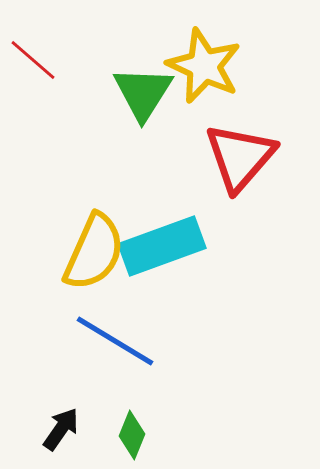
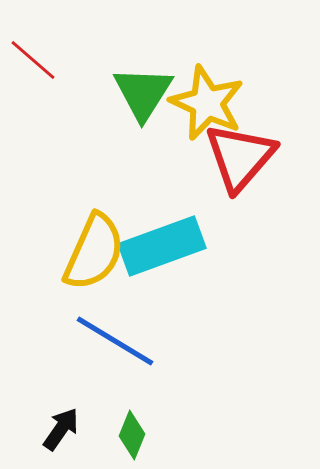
yellow star: moved 3 px right, 37 px down
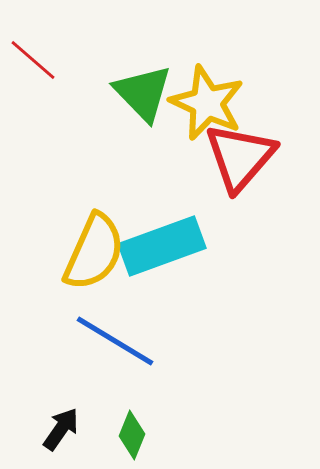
green triangle: rotated 16 degrees counterclockwise
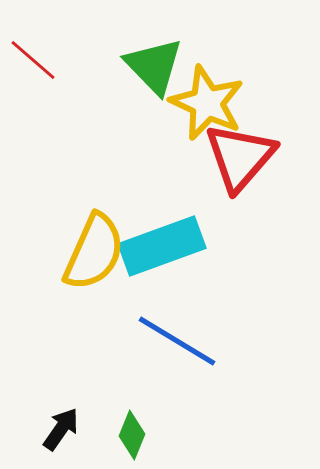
green triangle: moved 11 px right, 27 px up
blue line: moved 62 px right
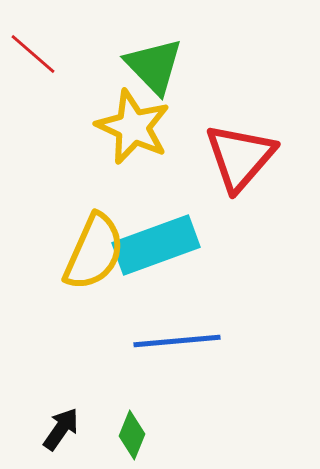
red line: moved 6 px up
yellow star: moved 74 px left, 24 px down
cyan rectangle: moved 6 px left, 1 px up
blue line: rotated 36 degrees counterclockwise
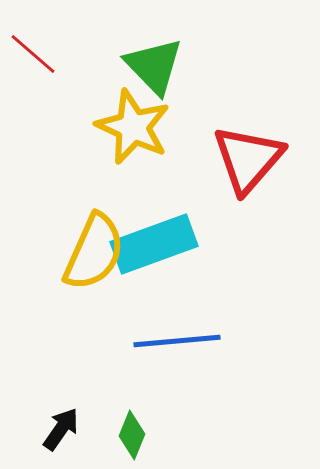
red triangle: moved 8 px right, 2 px down
cyan rectangle: moved 2 px left, 1 px up
